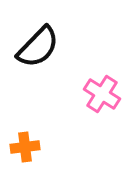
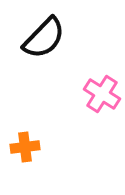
black semicircle: moved 6 px right, 9 px up
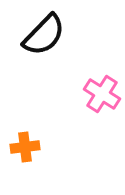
black semicircle: moved 3 px up
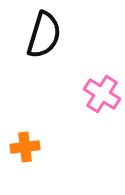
black semicircle: rotated 27 degrees counterclockwise
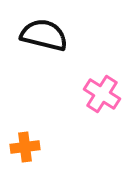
black semicircle: rotated 93 degrees counterclockwise
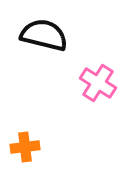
pink cross: moved 4 px left, 11 px up
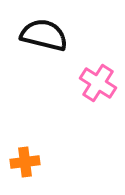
orange cross: moved 15 px down
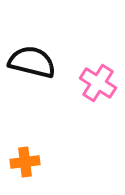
black semicircle: moved 12 px left, 27 px down
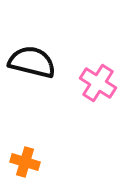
orange cross: rotated 24 degrees clockwise
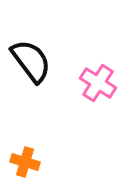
black semicircle: moved 1 px left, 1 px up; rotated 39 degrees clockwise
